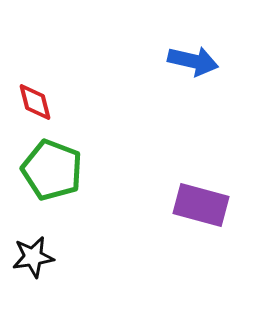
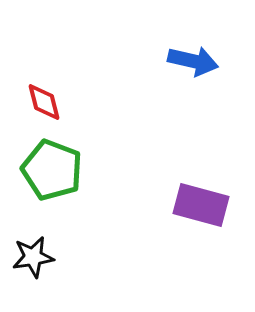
red diamond: moved 9 px right
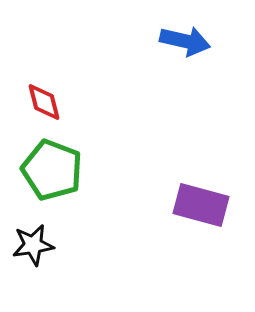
blue arrow: moved 8 px left, 20 px up
black star: moved 12 px up
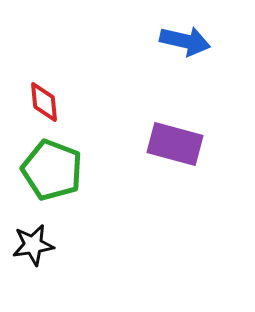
red diamond: rotated 9 degrees clockwise
purple rectangle: moved 26 px left, 61 px up
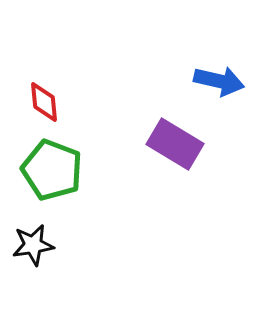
blue arrow: moved 34 px right, 40 px down
purple rectangle: rotated 16 degrees clockwise
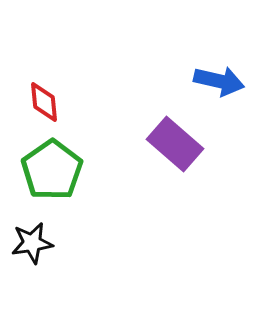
purple rectangle: rotated 10 degrees clockwise
green pentagon: rotated 16 degrees clockwise
black star: moved 1 px left, 2 px up
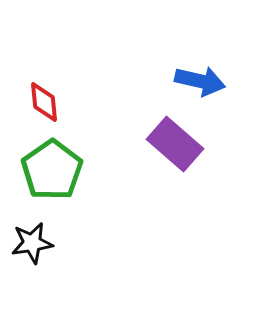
blue arrow: moved 19 px left
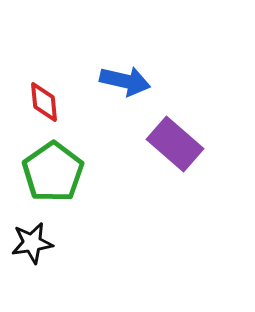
blue arrow: moved 75 px left
green pentagon: moved 1 px right, 2 px down
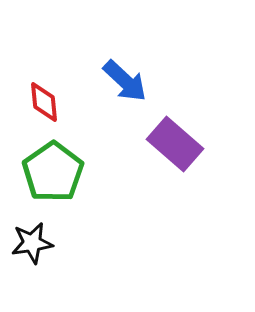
blue arrow: rotated 30 degrees clockwise
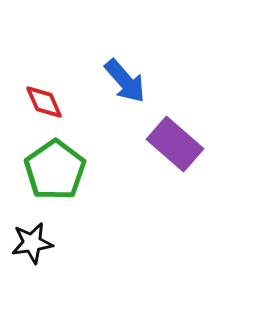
blue arrow: rotated 6 degrees clockwise
red diamond: rotated 18 degrees counterclockwise
green pentagon: moved 2 px right, 2 px up
